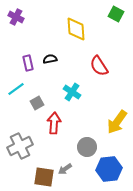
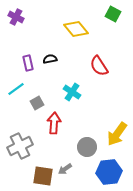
green square: moved 3 px left
yellow diamond: rotated 35 degrees counterclockwise
yellow arrow: moved 12 px down
blue hexagon: moved 3 px down
brown square: moved 1 px left, 1 px up
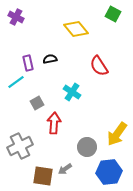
cyan line: moved 7 px up
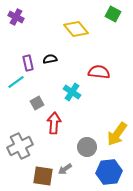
red semicircle: moved 6 px down; rotated 130 degrees clockwise
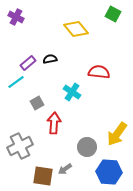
purple rectangle: rotated 63 degrees clockwise
blue hexagon: rotated 10 degrees clockwise
